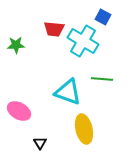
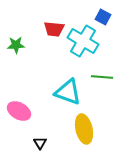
green line: moved 2 px up
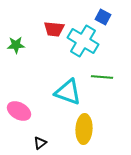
yellow ellipse: rotated 16 degrees clockwise
black triangle: rotated 24 degrees clockwise
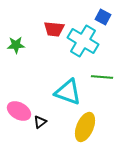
yellow ellipse: moved 1 px right, 2 px up; rotated 20 degrees clockwise
black triangle: moved 21 px up
